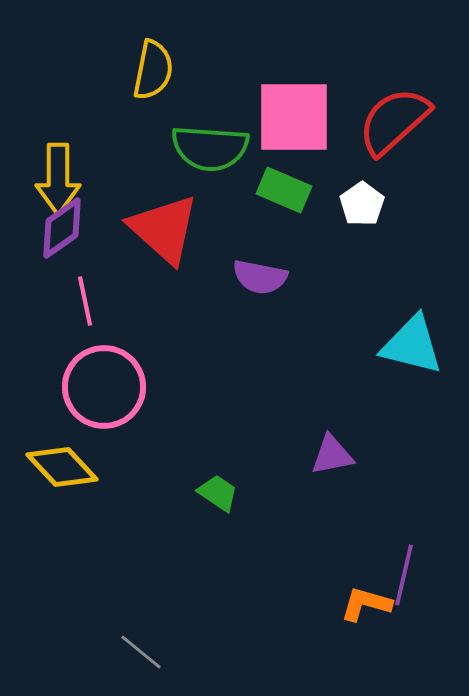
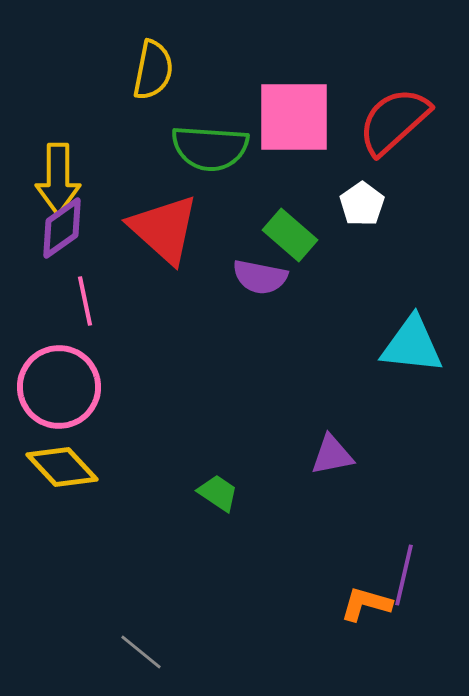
green rectangle: moved 6 px right, 45 px down; rotated 18 degrees clockwise
cyan triangle: rotated 8 degrees counterclockwise
pink circle: moved 45 px left
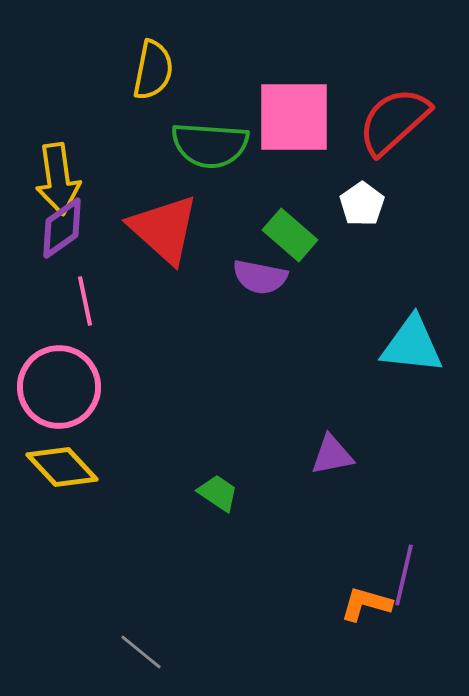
green semicircle: moved 3 px up
yellow arrow: rotated 8 degrees counterclockwise
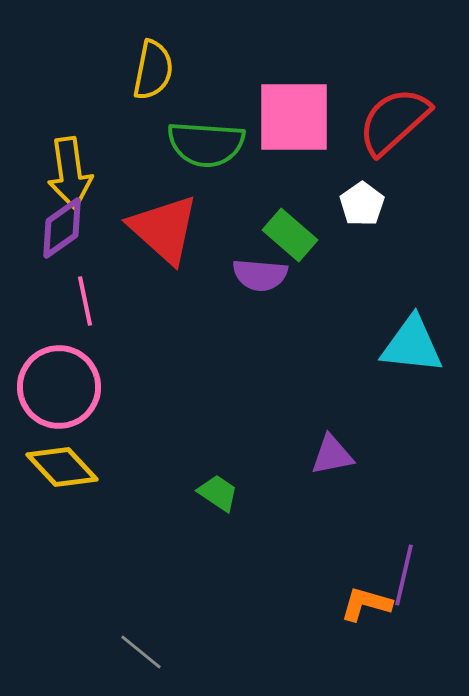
green semicircle: moved 4 px left, 1 px up
yellow arrow: moved 12 px right, 6 px up
purple semicircle: moved 2 px up; rotated 6 degrees counterclockwise
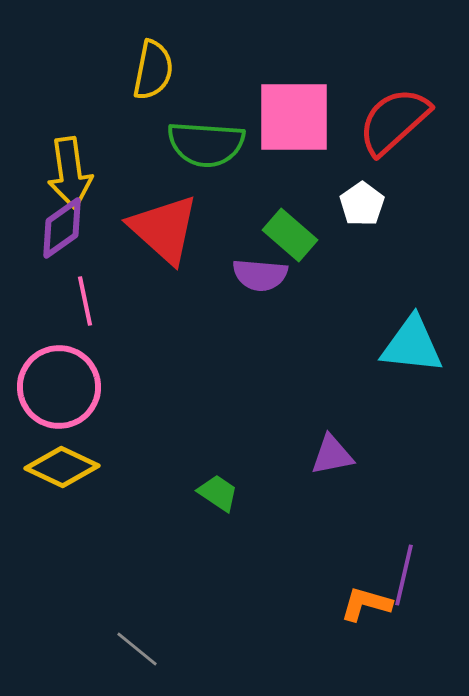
yellow diamond: rotated 22 degrees counterclockwise
gray line: moved 4 px left, 3 px up
